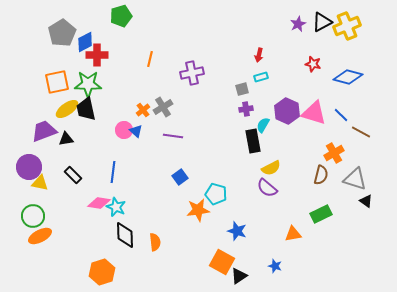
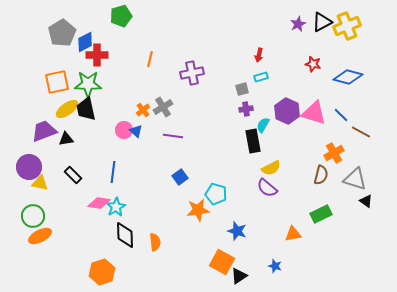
cyan star at (116, 207): rotated 18 degrees clockwise
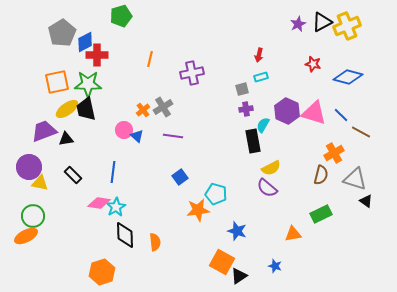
blue triangle at (136, 131): moved 1 px right, 5 px down
orange ellipse at (40, 236): moved 14 px left
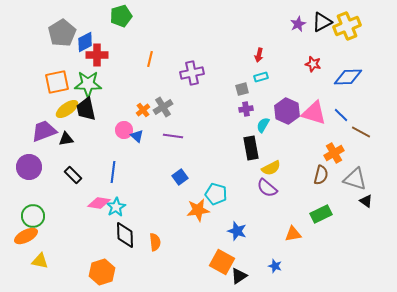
blue diamond at (348, 77): rotated 16 degrees counterclockwise
black rectangle at (253, 141): moved 2 px left, 7 px down
yellow triangle at (40, 183): moved 78 px down
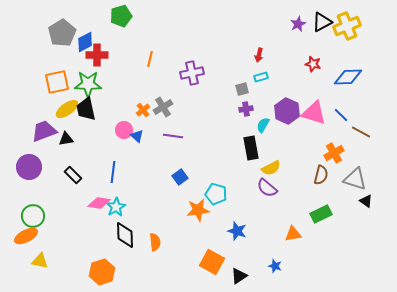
orange square at (222, 262): moved 10 px left
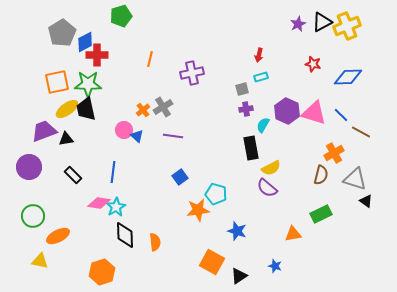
orange ellipse at (26, 236): moved 32 px right
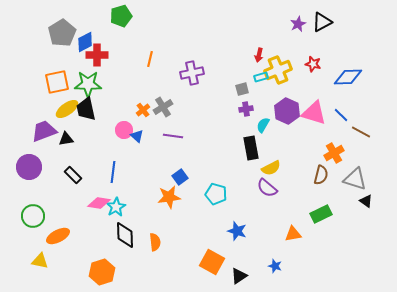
yellow cross at (347, 26): moved 69 px left, 44 px down
orange star at (198, 210): moved 29 px left, 13 px up
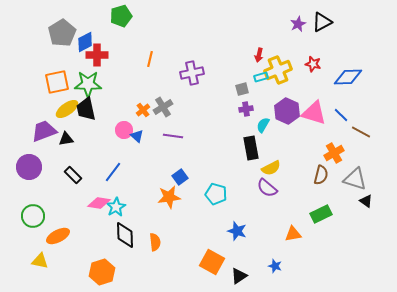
blue line at (113, 172): rotated 30 degrees clockwise
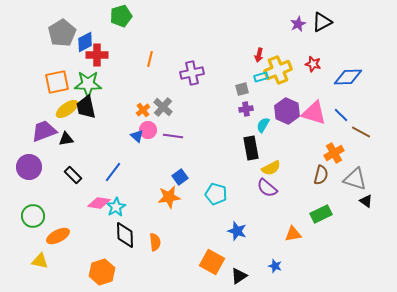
gray cross at (163, 107): rotated 18 degrees counterclockwise
black trapezoid at (86, 109): moved 2 px up
pink circle at (124, 130): moved 24 px right
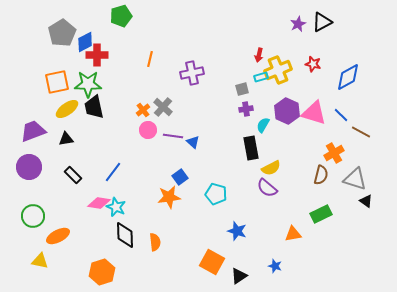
blue diamond at (348, 77): rotated 28 degrees counterclockwise
black trapezoid at (86, 107): moved 8 px right
purple trapezoid at (44, 131): moved 11 px left
blue triangle at (137, 136): moved 56 px right, 6 px down
cyan star at (116, 207): rotated 18 degrees counterclockwise
